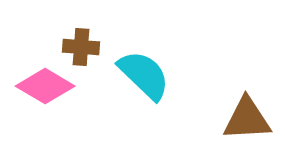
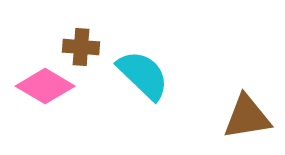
cyan semicircle: moved 1 px left
brown triangle: moved 2 px up; rotated 6 degrees counterclockwise
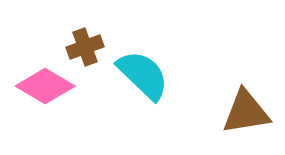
brown cross: moved 4 px right; rotated 24 degrees counterclockwise
brown triangle: moved 1 px left, 5 px up
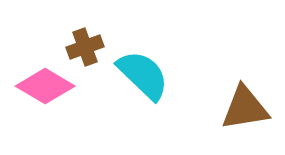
brown triangle: moved 1 px left, 4 px up
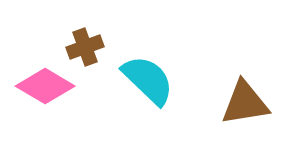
cyan semicircle: moved 5 px right, 5 px down
brown triangle: moved 5 px up
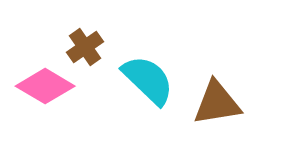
brown cross: rotated 15 degrees counterclockwise
brown triangle: moved 28 px left
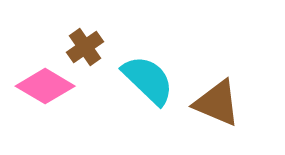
brown triangle: rotated 32 degrees clockwise
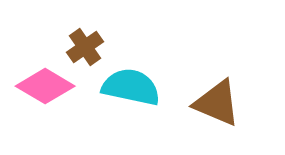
cyan semicircle: moved 17 px left, 7 px down; rotated 32 degrees counterclockwise
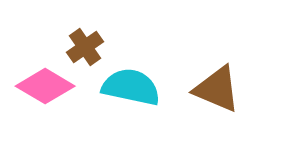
brown triangle: moved 14 px up
